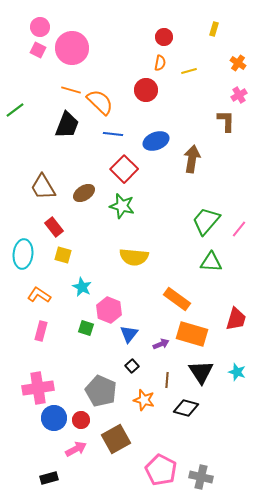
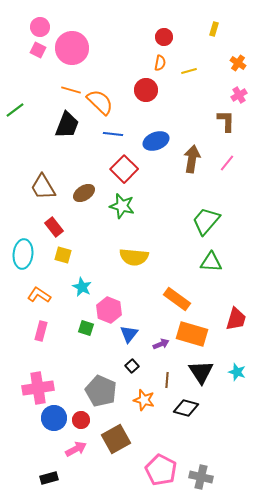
pink line at (239, 229): moved 12 px left, 66 px up
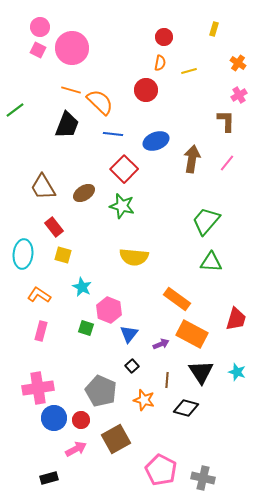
orange rectangle at (192, 334): rotated 12 degrees clockwise
gray cross at (201, 477): moved 2 px right, 1 px down
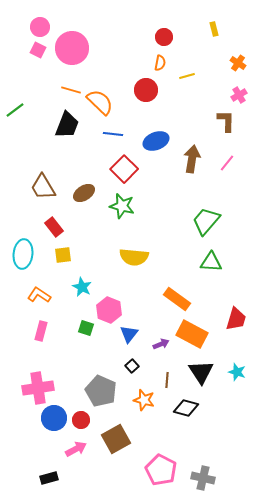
yellow rectangle at (214, 29): rotated 32 degrees counterclockwise
yellow line at (189, 71): moved 2 px left, 5 px down
yellow square at (63, 255): rotated 24 degrees counterclockwise
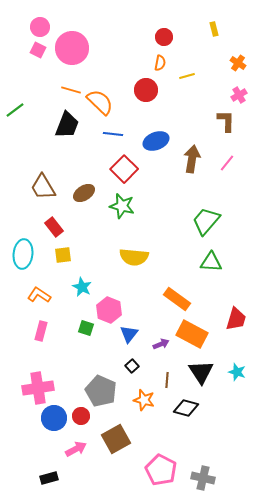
red circle at (81, 420): moved 4 px up
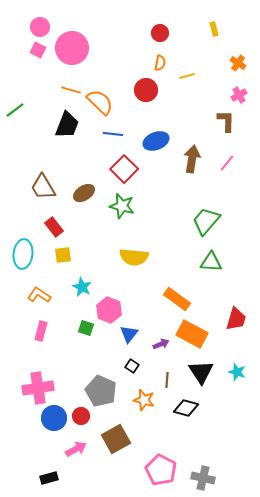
red circle at (164, 37): moved 4 px left, 4 px up
black square at (132, 366): rotated 16 degrees counterclockwise
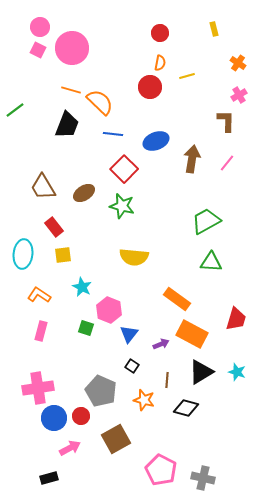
red circle at (146, 90): moved 4 px right, 3 px up
green trapezoid at (206, 221): rotated 20 degrees clockwise
black triangle at (201, 372): rotated 32 degrees clockwise
pink arrow at (76, 449): moved 6 px left, 1 px up
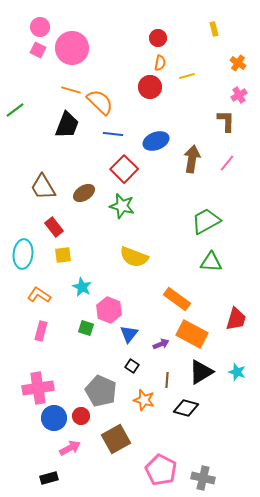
red circle at (160, 33): moved 2 px left, 5 px down
yellow semicircle at (134, 257): rotated 16 degrees clockwise
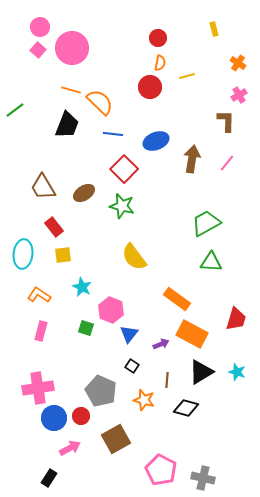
pink square at (38, 50): rotated 14 degrees clockwise
green trapezoid at (206, 221): moved 2 px down
yellow semicircle at (134, 257): rotated 32 degrees clockwise
pink hexagon at (109, 310): moved 2 px right
black rectangle at (49, 478): rotated 42 degrees counterclockwise
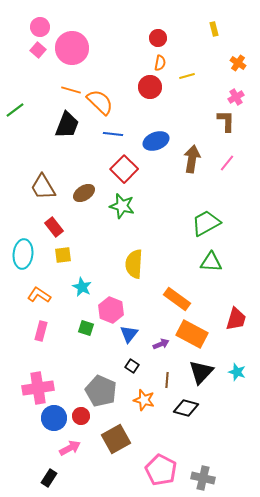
pink cross at (239, 95): moved 3 px left, 2 px down
yellow semicircle at (134, 257): moved 7 px down; rotated 40 degrees clockwise
black triangle at (201, 372): rotated 16 degrees counterclockwise
